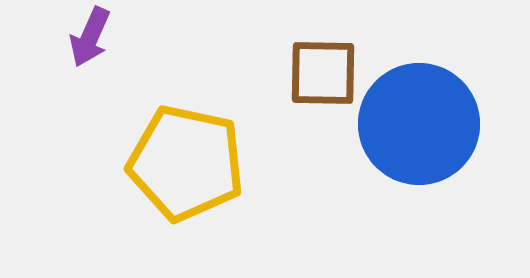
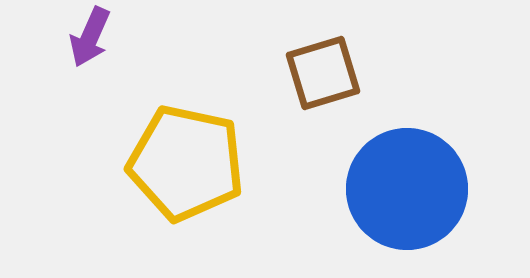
brown square: rotated 18 degrees counterclockwise
blue circle: moved 12 px left, 65 px down
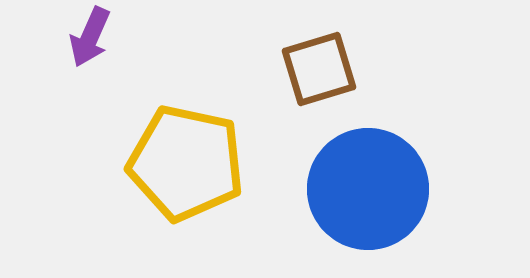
brown square: moved 4 px left, 4 px up
blue circle: moved 39 px left
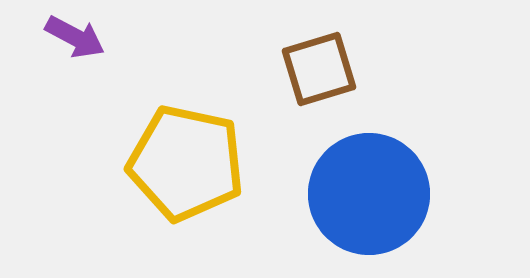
purple arrow: moved 15 px left; rotated 86 degrees counterclockwise
blue circle: moved 1 px right, 5 px down
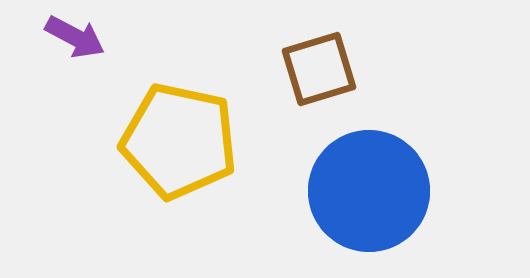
yellow pentagon: moved 7 px left, 22 px up
blue circle: moved 3 px up
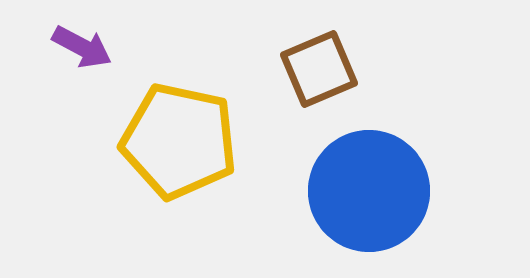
purple arrow: moved 7 px right, 10 px down
brown square: rotated 6 degrees counterclockwise
